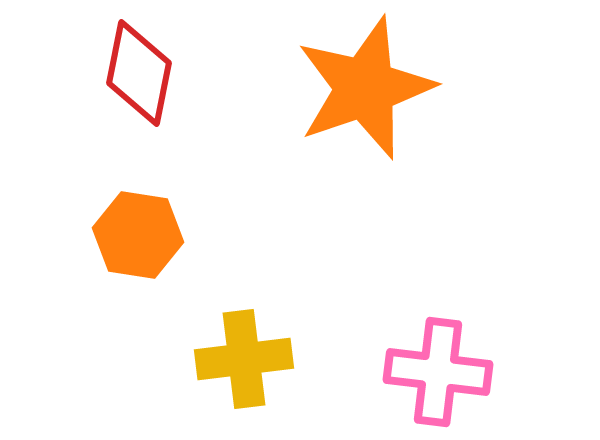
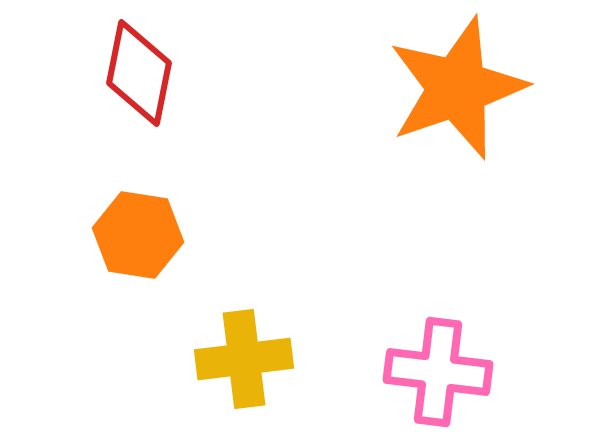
orange star: moved 92 px right
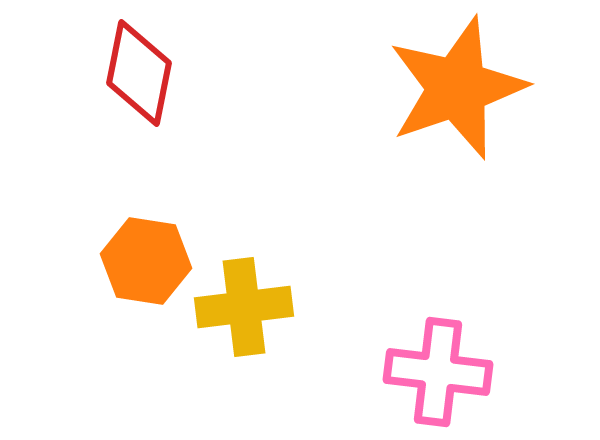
orange hexagon: moved 8 px right, 26 px down
yellow cross: moved 52 px up
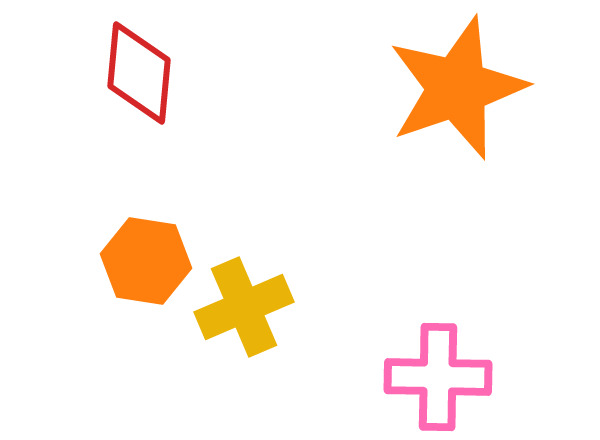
red diamond: rotated 6 degrees counterclockwise
yellow cross: rotated 16 degrees counterclockwise
pink cross: moved 5 px down; rotated 6 degrees counterclockwise
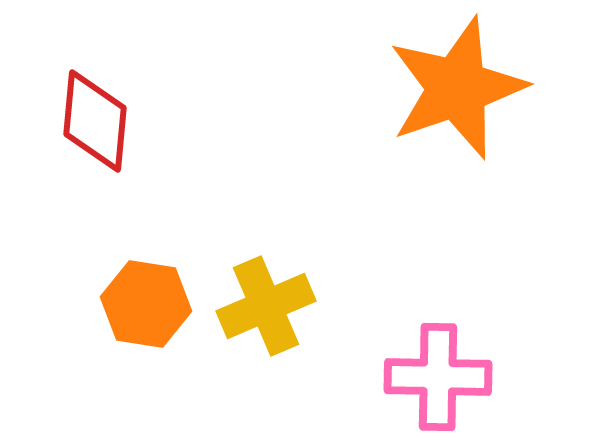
red diamond: moved 44 px left, 48 px down
orange hexagon: moved 43 px down
yellow cross: moved 22 px right, 1 px up
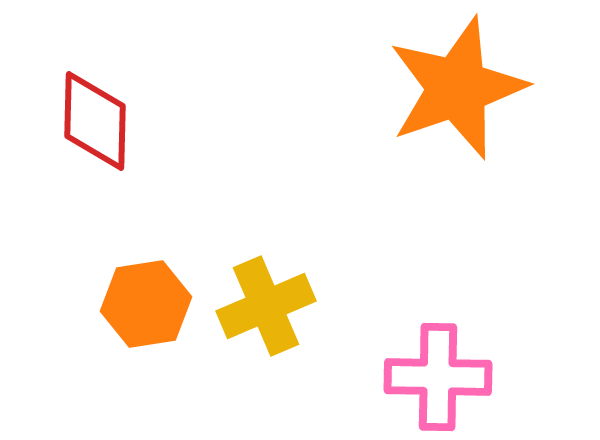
red diamond: rotated 4 degrees counterclockwise
orange hexagon: rotated 18 degrees counterclockwise
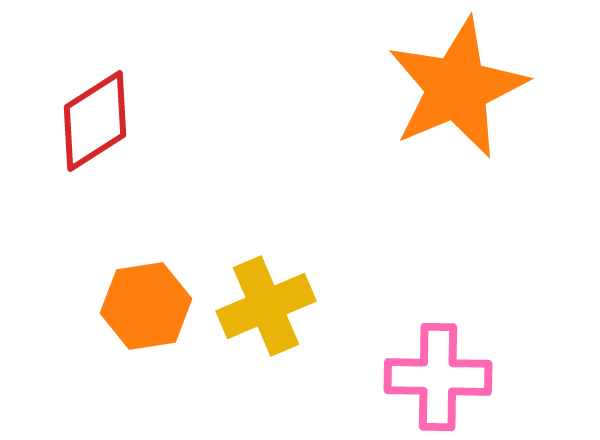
orange star: rotated 4 degrees counterclockwise
red diamond: rotated 56 degrees clockwise
orange hexagon: moved 2 px down
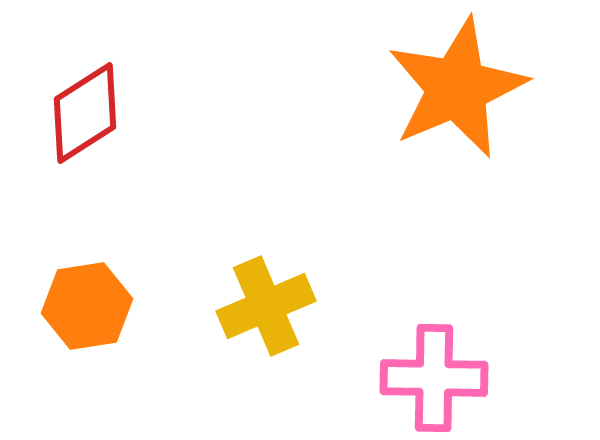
red diamond: moved 10 px left, 8 px up
orange hexagon: moved 59 px left
pink cross: moved 4 px left, 1 px down
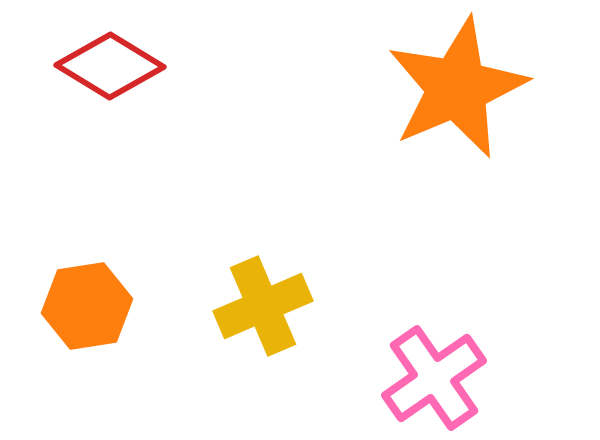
red diamond: moved 25 px right, 47 px up; rotated 64 degrees clockwise
yellow cross: moved 3 px left
pink cross: rotated 36 degrees counterclockwise
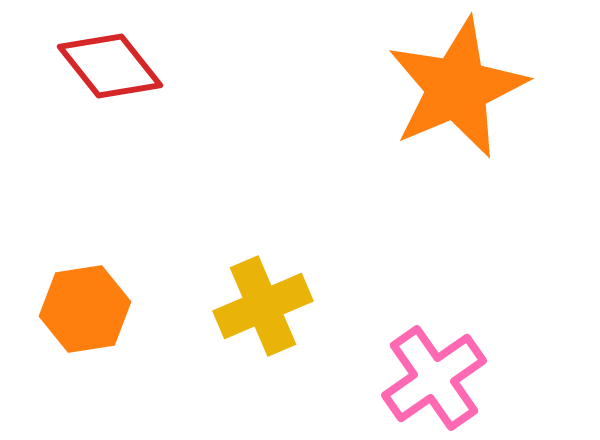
red diamond: rotated 20 degrees clockwise
orange hexagon: moved 2 px left, 3 px down
